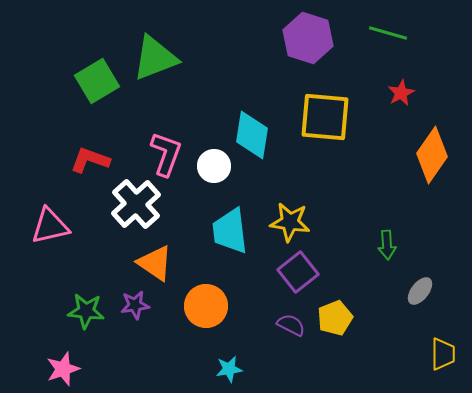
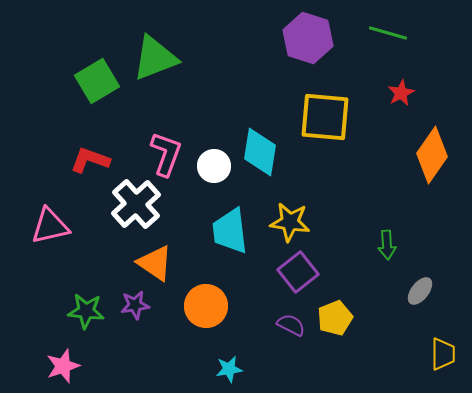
cyan diamond: moved 8 px right, 17 px down
pink star: moved 3 px up
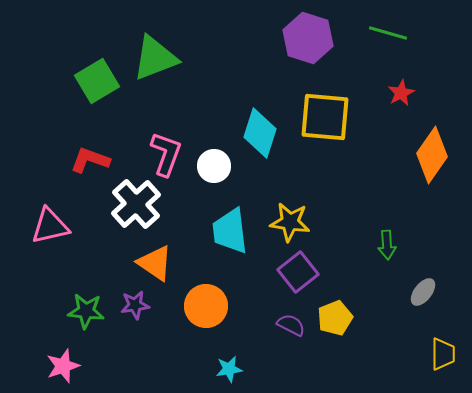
cyan diamond: moved 19 px up; rotated 9 degrees clockwise
gray ellipse: moved 3 px right, 1 px down
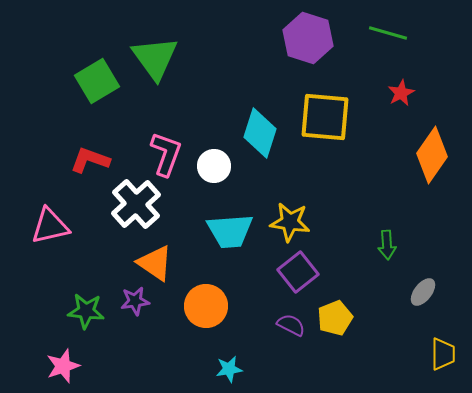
green triangle: rotated 45 degrees counterclockwise
cyan trapezoid: rotated 87 degrees counterclockwise
purple star: moved 4 px up
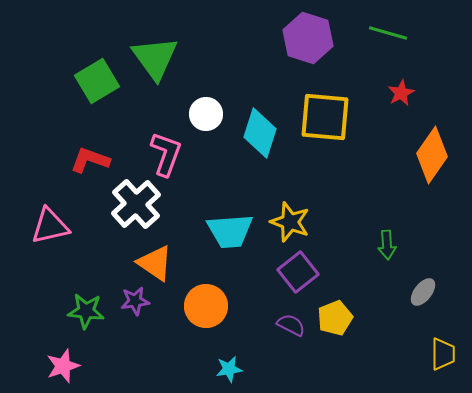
white circle: moved 8 px left, 52 px up
yellow star: rotated 12 degrees clockwise
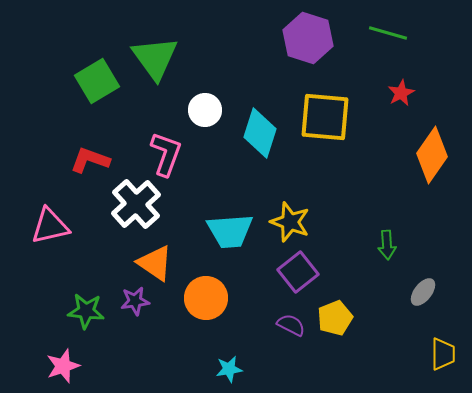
white circle: moved 1 px left, 4 px up
orange circle: moved 8 px up
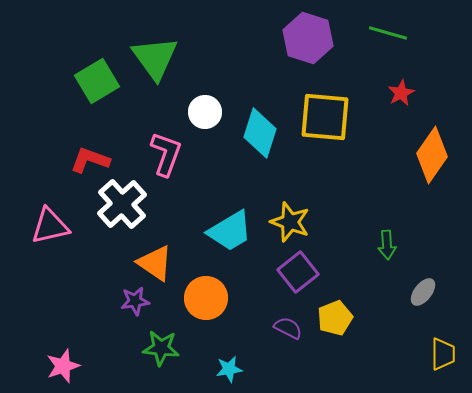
white circle: moved 2 px down
white cross: moved 14 px left
cyan trapezoid: rotated 27 degrees counterclockwise
green star: moved 75 px right, 37 px down
purple semicircle: moved 3 px left, 3 px down
